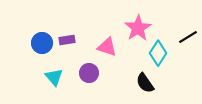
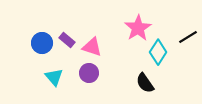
purple rectangle: rotated 49 degrees clockwise
pink triangle: moved 15 px left
cyan diamond: moved 1 px up
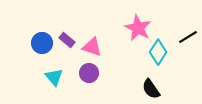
pink star: rotated 12 degrees counterclockwise
black semicircle: moved 6 px right, 6 px down
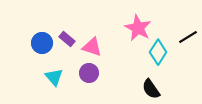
purple rectangle: moved 1 px up
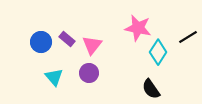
pink star: rotated 16 degrees counterclockwise
blue circle: moved 1 px left, 1 px up
pink triangle: moved 2 px up; rotated 50 degrees clockwise
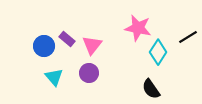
blue circle: moved 3 px right, 4 px down
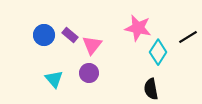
purple rectangle: moved 3 px right, 4 px up
blue circle: moved 11 px up
cyan triangle: moved 2 px down
black semicircle: rotated 25 degrees clockwise
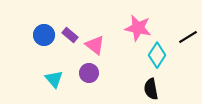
pink triangle: moved 3 px right; rotated 30 degrees counterclockwise
cyan diamond: moved 1 px left, 3 px down
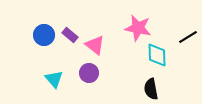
cyan diamond: rotated 35 degrees counterclockwise
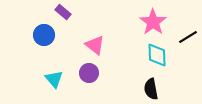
pink star: moved 15 px right, 6 px up; rotated 24 degrees clockwise
purple rectangle: moved 7 px left, 23 px up
